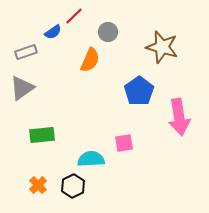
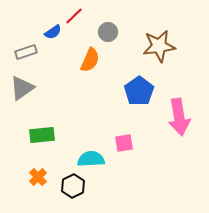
brown star: moved 3 px left, 1 px up; rotated 24 degrees counterclockwise
orange cross: moved 8 px up
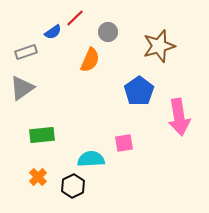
red line: moved 1 px right, 2 px down
brown star: rotated 8 degrees counterclockwise
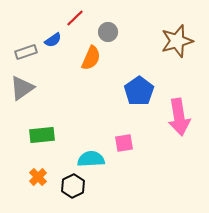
blue semicircle: moved 8 px down
brown star: moved 18 px right, 5 px up
orange semicircle: moved 1 px right, 2 px up
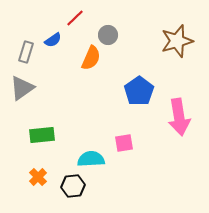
gray circle: moved 3 px down
gray rectangle: rotated 55 degrees counterclockwise
black hexagon: rotated 20 degrees clockwise
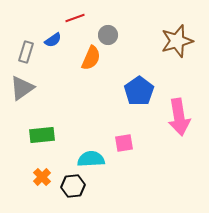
red line: rotated 24 degrees clockwise
orange cross: moved 4 px right
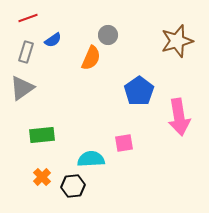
red line: moved 47 px left
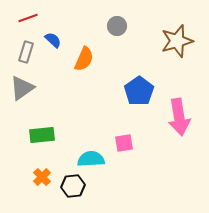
gray circle: moved 9 px right, 9 px up
blue semicircle: rotated 102 degrees counterclockwise
orange semicircle: moved 7 px left, 1 px down
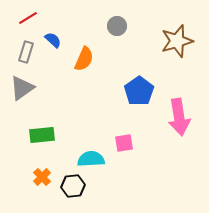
red line: rotated 12 degrees counterclockwise
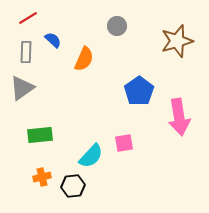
gray rectangle: rotated 15 degrees counterclockwise
green rectangle: moved 2 px left
cyan semicircle: moved 3 px up; rotated 136 degrees clockwise
orange cross: rotated 30 degrees clockwise
